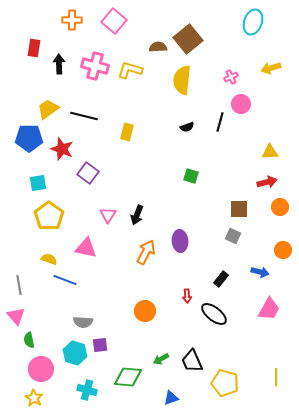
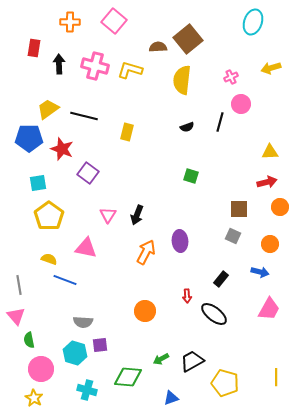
orange cross at (72, 20): moved 2 px left, 2 px down
orange circle at (283, 250): moved 13 px left, 6 px up
black trapezoid at (192, 361): rotated 85 degrees clockwise
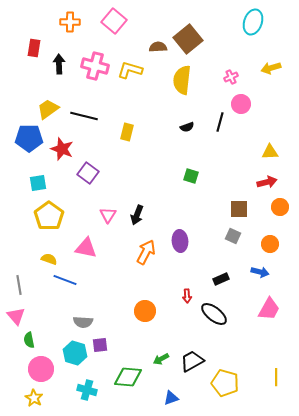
black rectangle at (221, 279): rotated 28 degrees clockwise
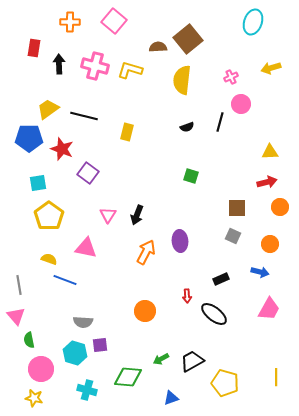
brown square at (239, 209): moved 2 px left, 1 px up
yellow star at (34, 398): rotated 18 degrees counterclockwise
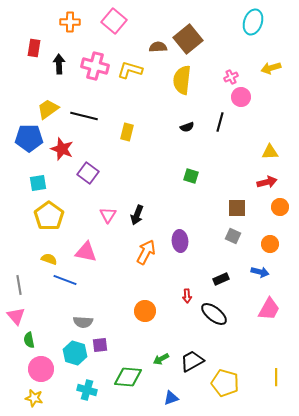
pink circle at (241, 104): moved 7 px up
pink triangle at (86, 248): moved 4 px down
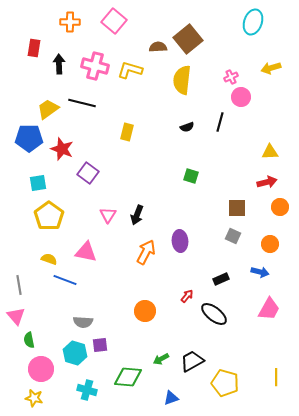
black line at (84, 116): moved 2 px left, 13 px up
red arrow at (187, 296): rotated 136 degrees counterclockwise
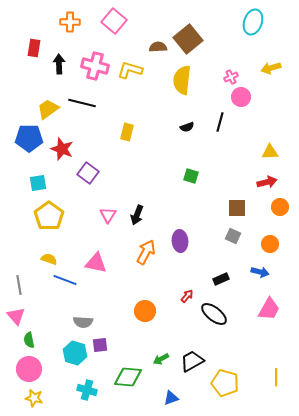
pink triangle at (86, 252): moved 10 px right, 11 px down
pink circle at (41, 369): moved 12 px left
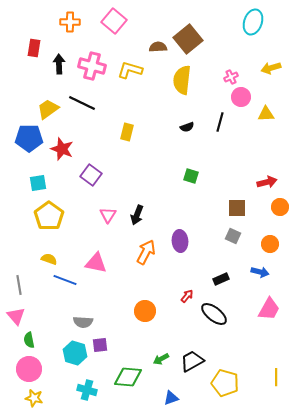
pink cross at (95, 66): moved 3 px left
black line at (82, 103): rotated 12 degrees clockwise
yellow triangle at (270, 152): moved 4 px left, 38 px up
purple square at (88, 173): moved 3 px right, 2 px down
